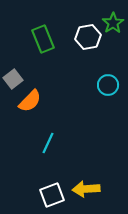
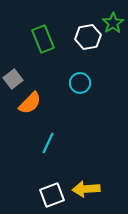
cyan circle: moved 28 px left, 2 px up
orange semicircle: moved 2 px down
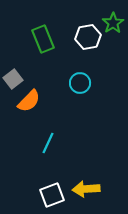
orange semicircle: moved 1 px left, 2 px up
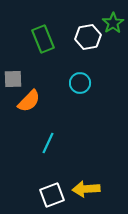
gray square: rotated 36 degrees clockwise
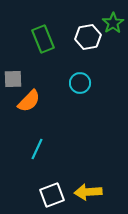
cyan line: moved 11 px left, 6 px down
yellow arrow: moved 2 px right, 3 px down
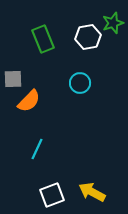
green star: rotated 15 degrees clockwise
yellow arrow: moved 4 px right; rotated 32 degrees clockwise
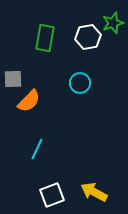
green rectangle: moved 2 px right, 1 px up; rotated 32 degrees clockwise
yellow arrow: moved 2 px right
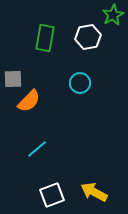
green star: moved 8 px up; rotated 10 degrees counterclockwise
cyan line: rotated 25 degrees clockwise
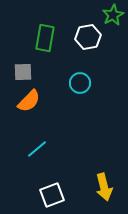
gray square: moved 10 px right, 7 px up
yellow arrow: moved 10 px right, 5 px up; rotated 132 degrees counterclockwise
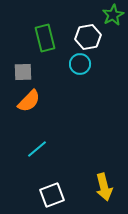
green rectangle: rotated 24 degrees counterclockwise
cyan circle: moved 19 px up
